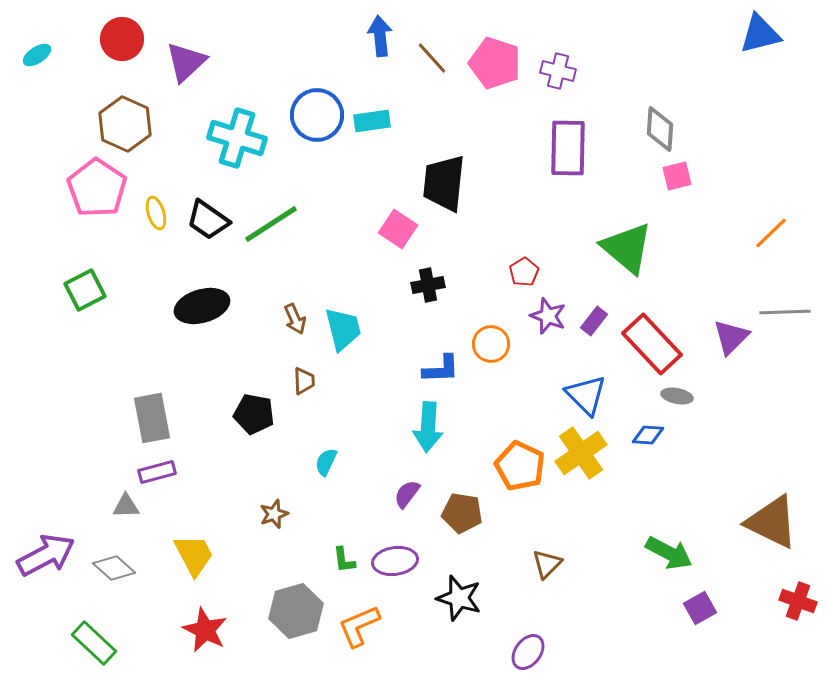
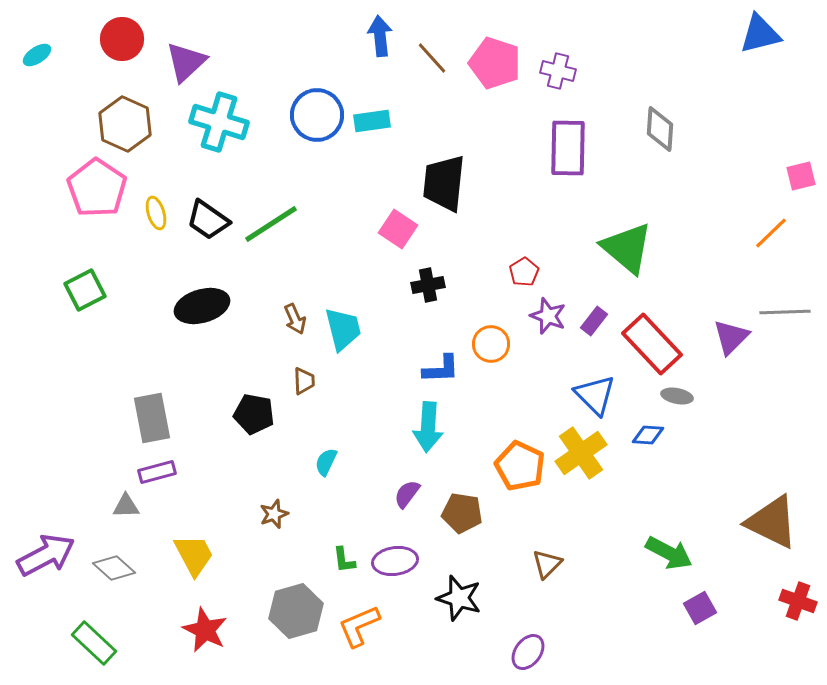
cyan cross at (237, 138): moved 18 px left, 16 px up
pink square at (677, 176): moved 124 px right
blue triangle at (586, 395): moved 9 px right
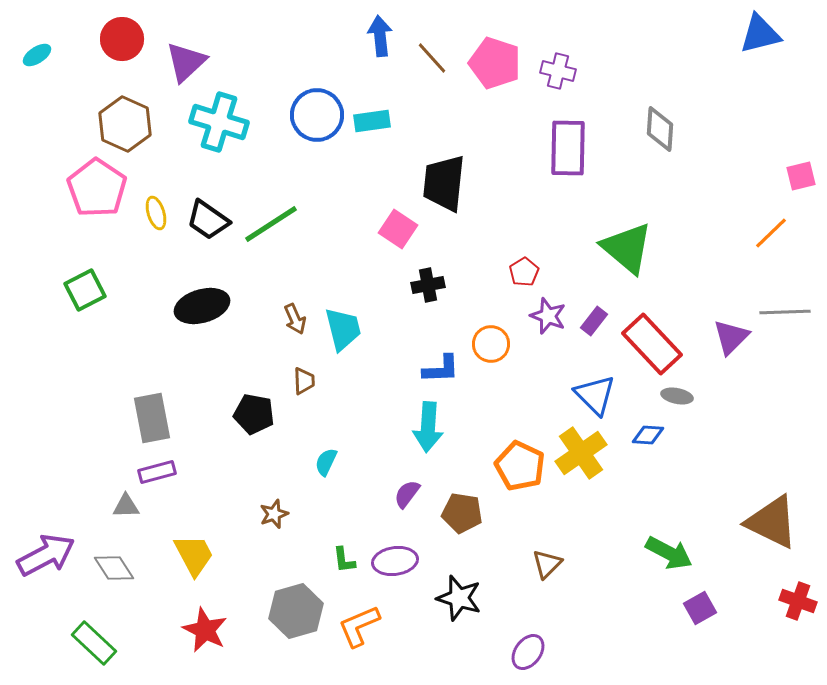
gray diamond at (114, 568): rotated 15 degrees clockwise
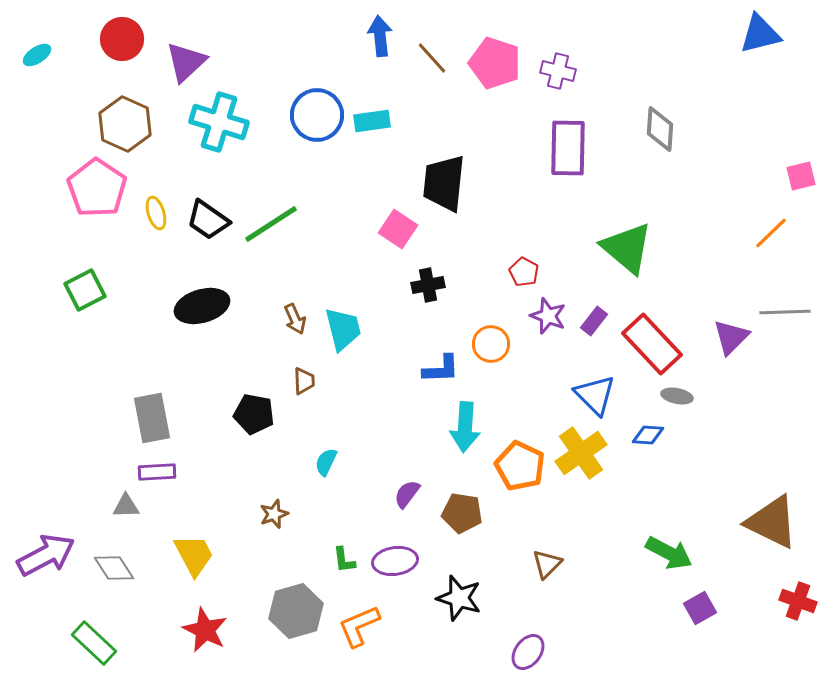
red pentagon at (524, 272): rotated 12 degrees counterclockwise
cyan arrow at (428, 427): moved 37 px right
purple rectangle at (157, 472): rotated 12 degrees clockwise
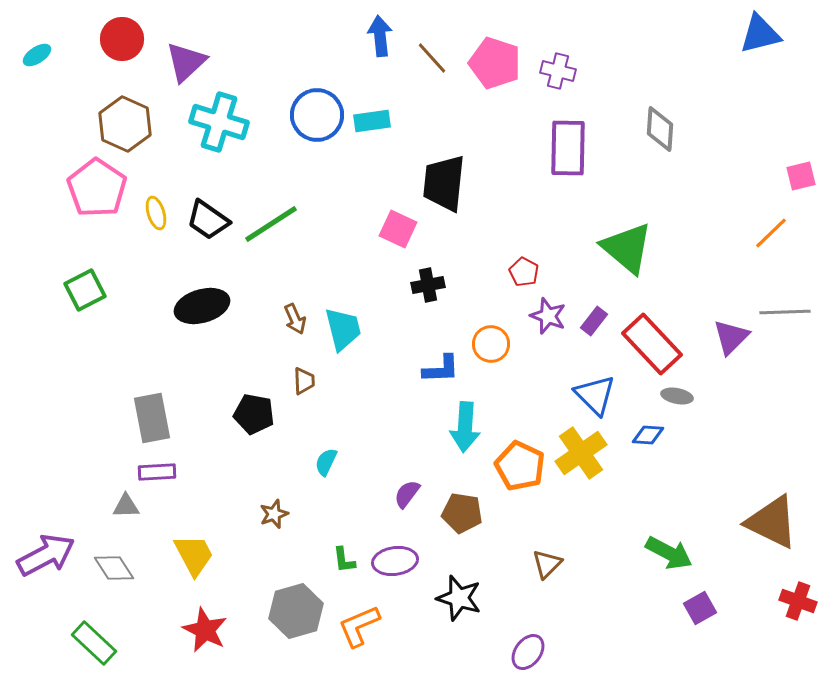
pink square at (398, 229): rotated 9 degrees counterclockwise
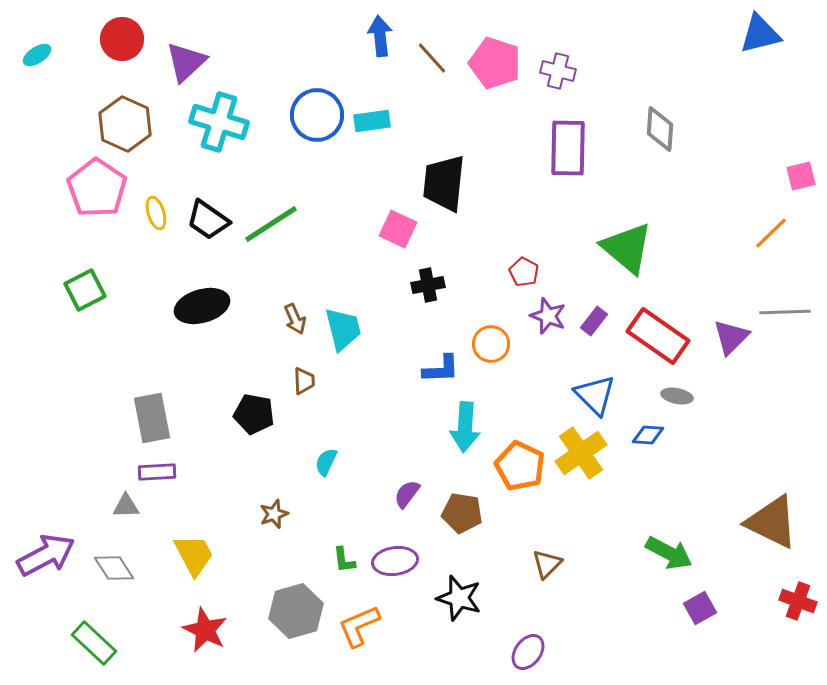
red rectangle at (652, 344): moved 6 px right, 8 px up; rotated 12 degrees counterclockwise
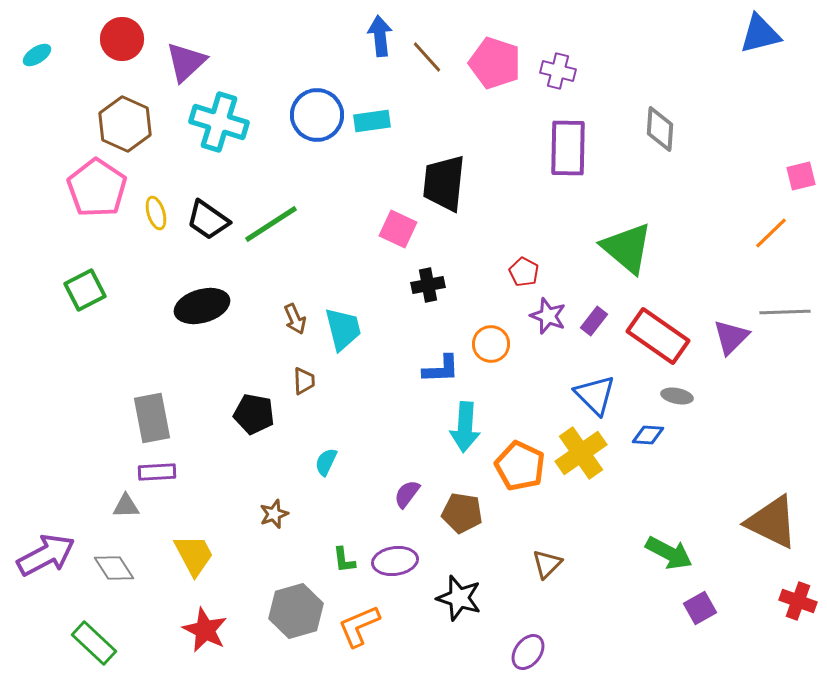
brown line at (432, 58): moved 5 px left, 1 px up
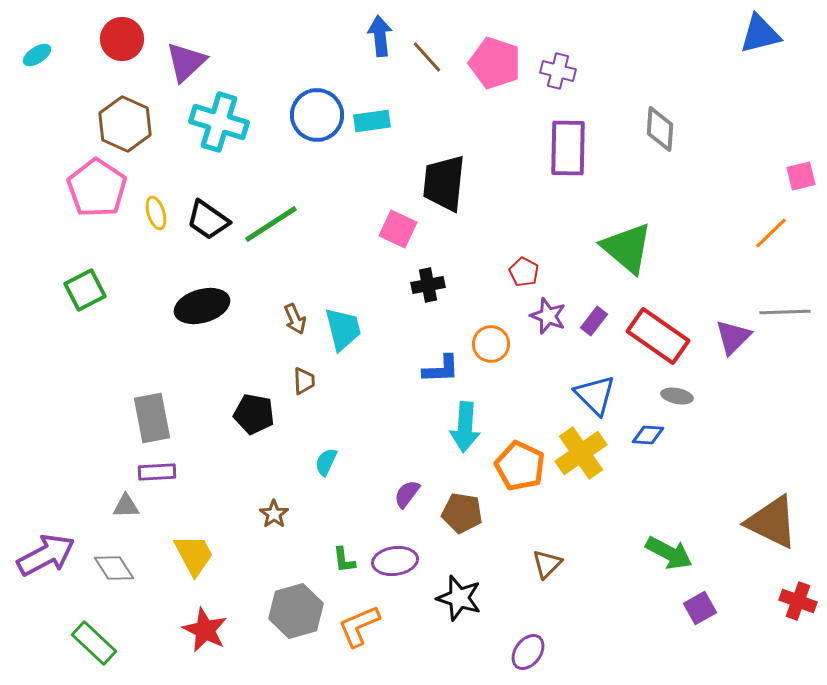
purple triangle at (731, 337): moved 2 px right
brown star at (274, 514): rotated 16 degrees counterclockwise
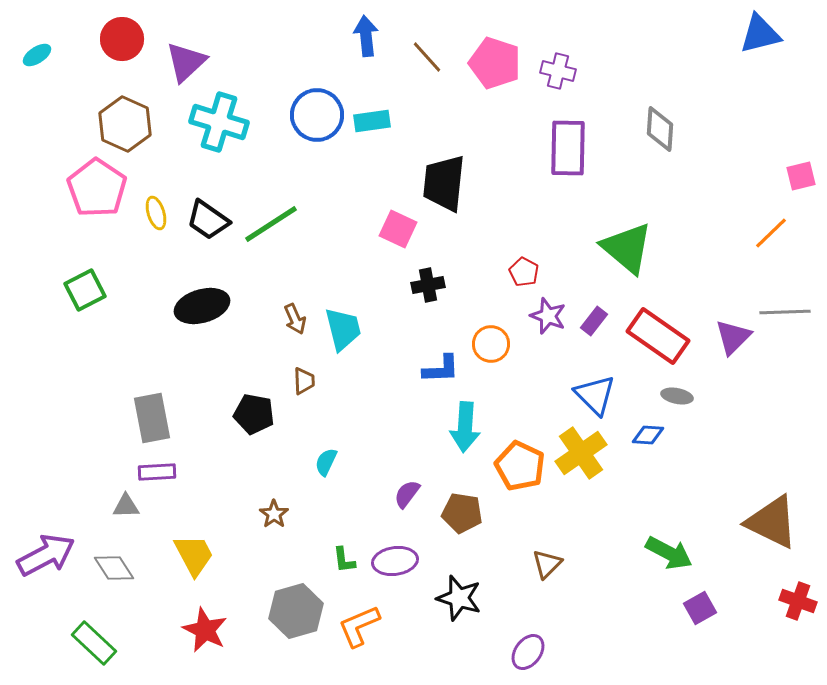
blue arrow at (380, 36): moved 14 px left
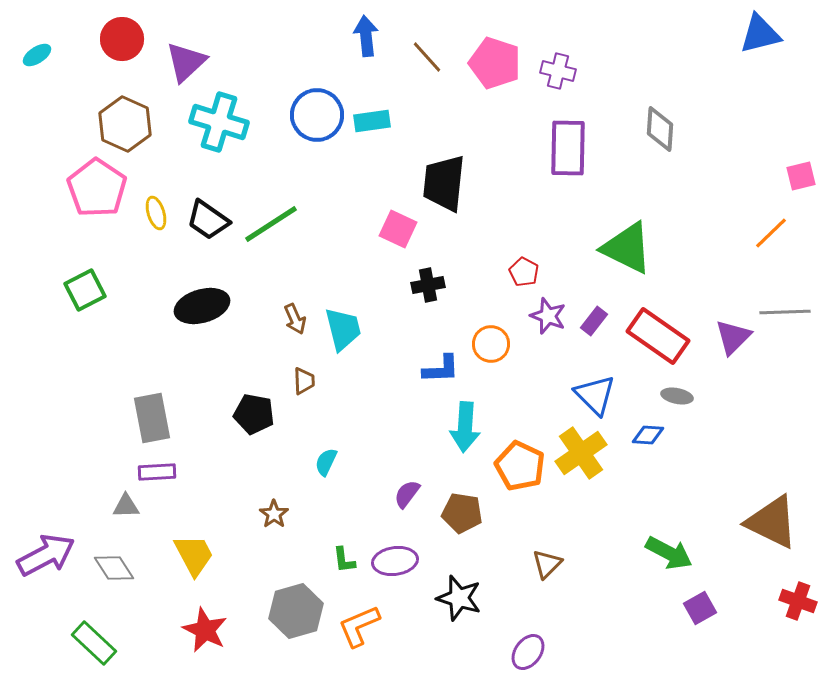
green triangle at (627, 248): rotated 14 degrees counterclockwise
